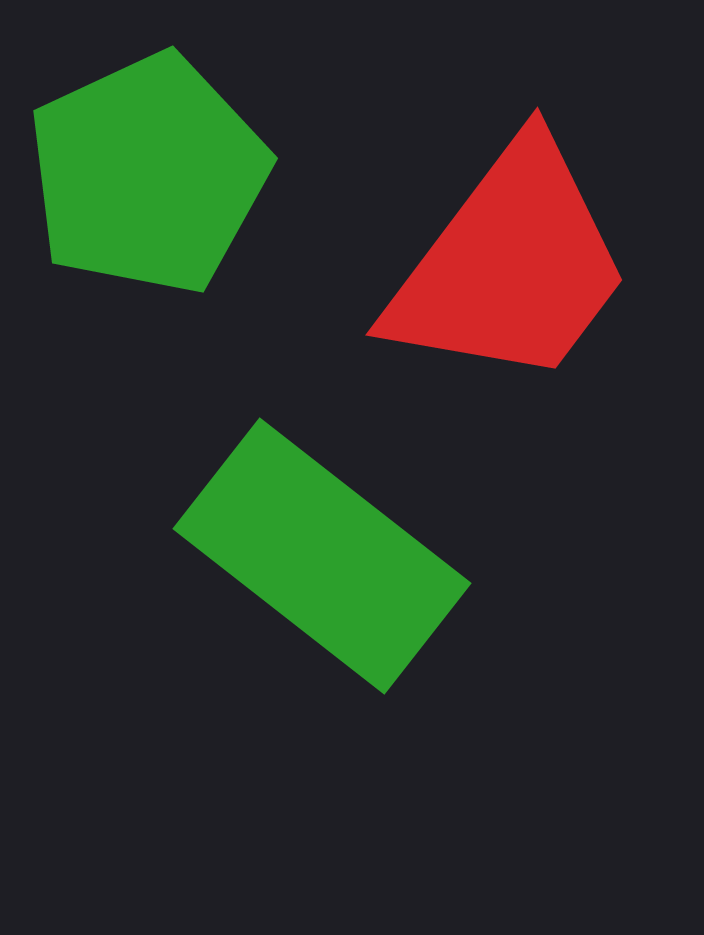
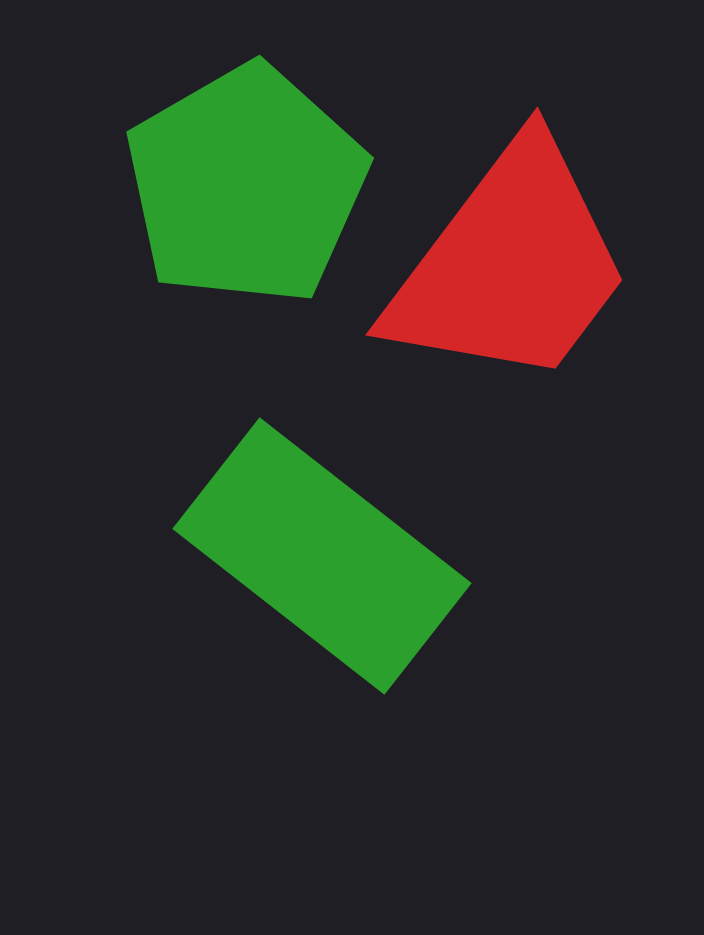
green pentagon: moved 98 px right, 11 px down; rotated 5 degrees counterclockwise
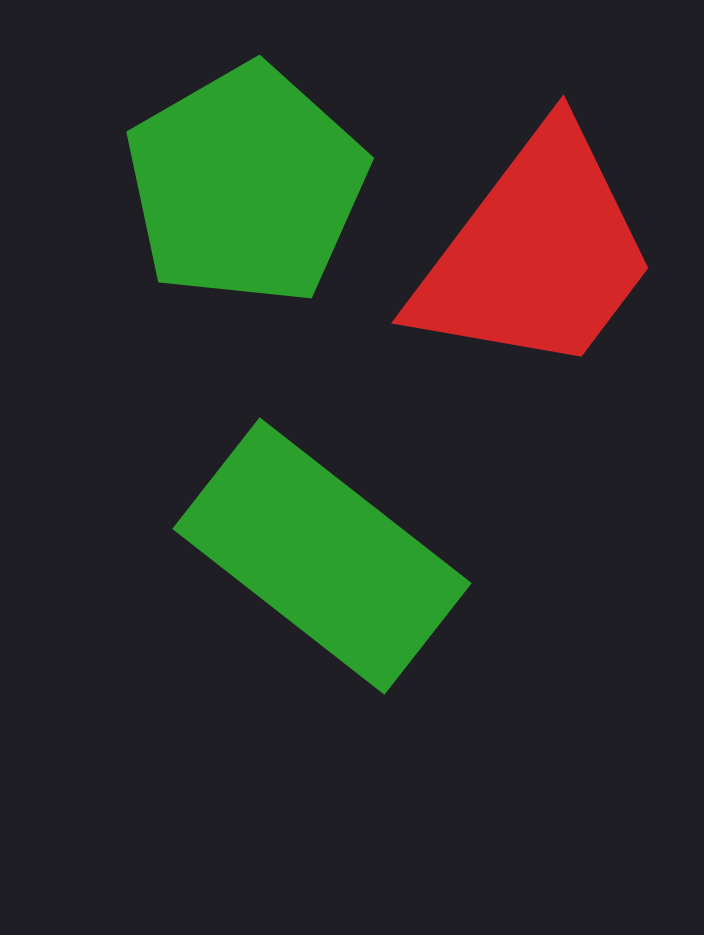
red trapezoid: moved 26 px right, 12 px up
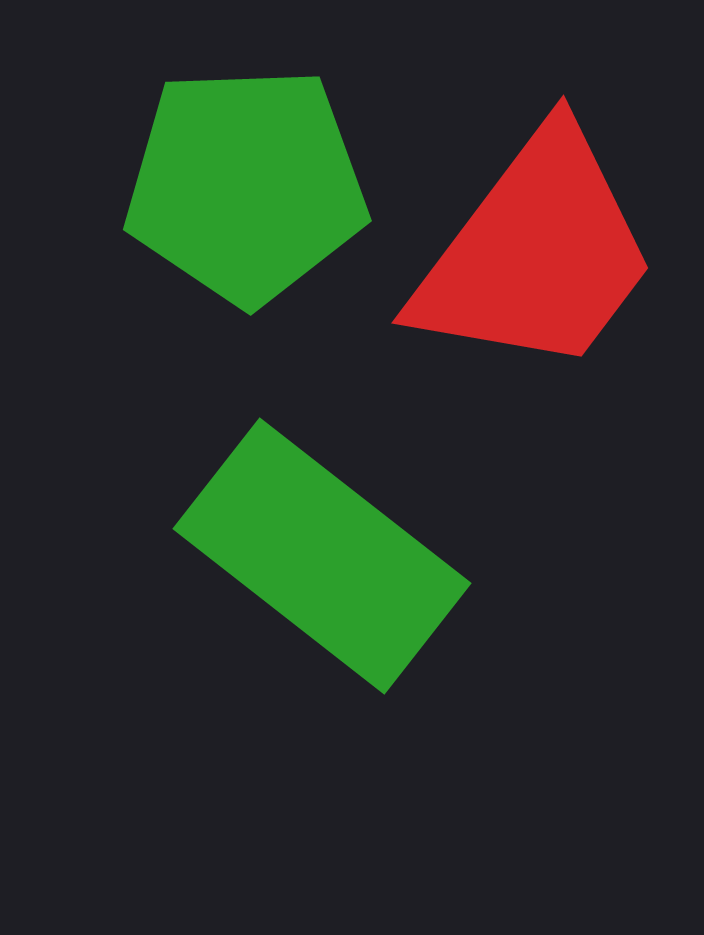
green pentagon: rotated 28 degrees clockwise
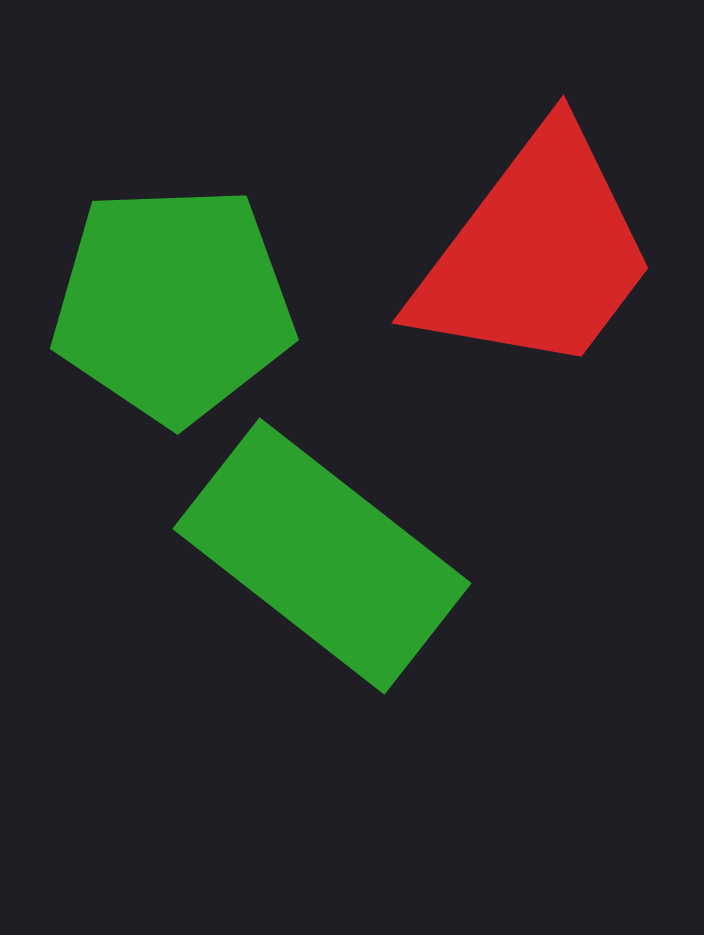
green pentagon: moved 73 px left, 119 px down
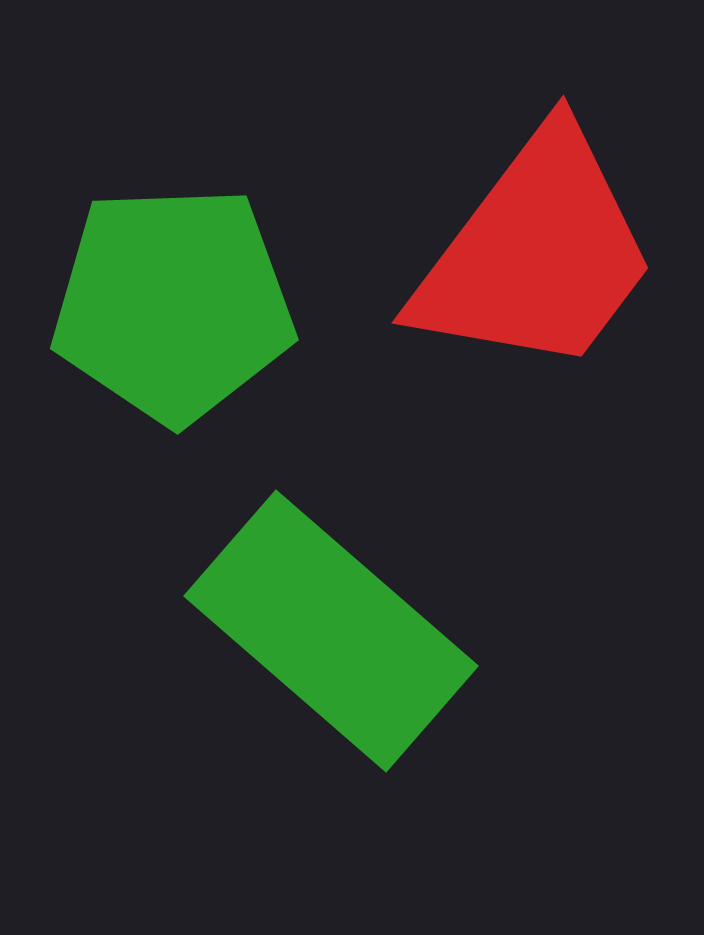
green rectangle: moved 9 px right, 75 px down; rotated 3 degrees clockwise
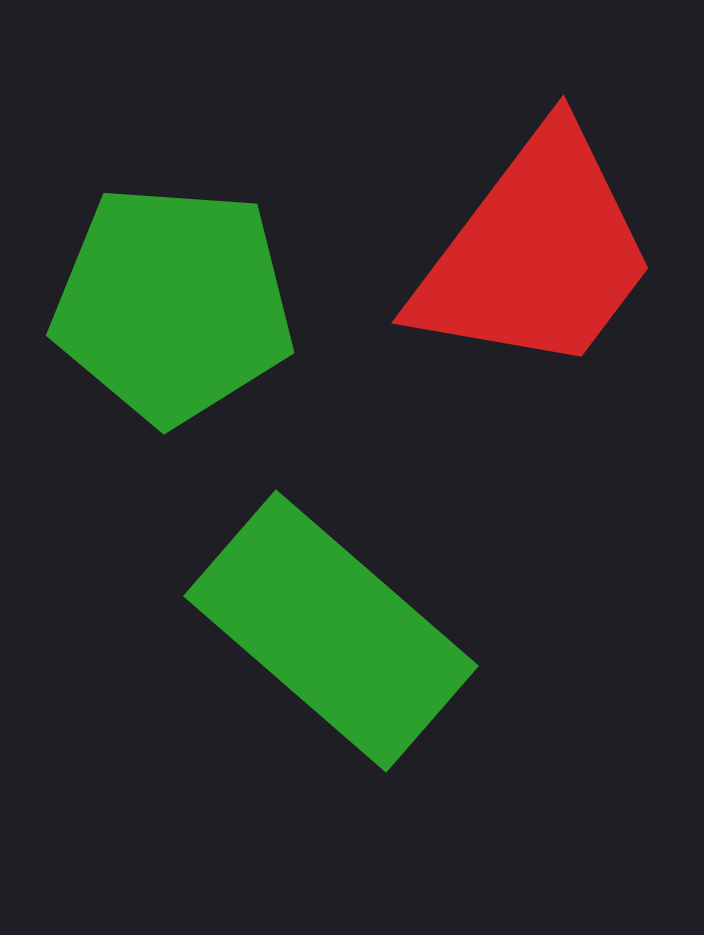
green pentagon: rotated 6 degrees clockwise
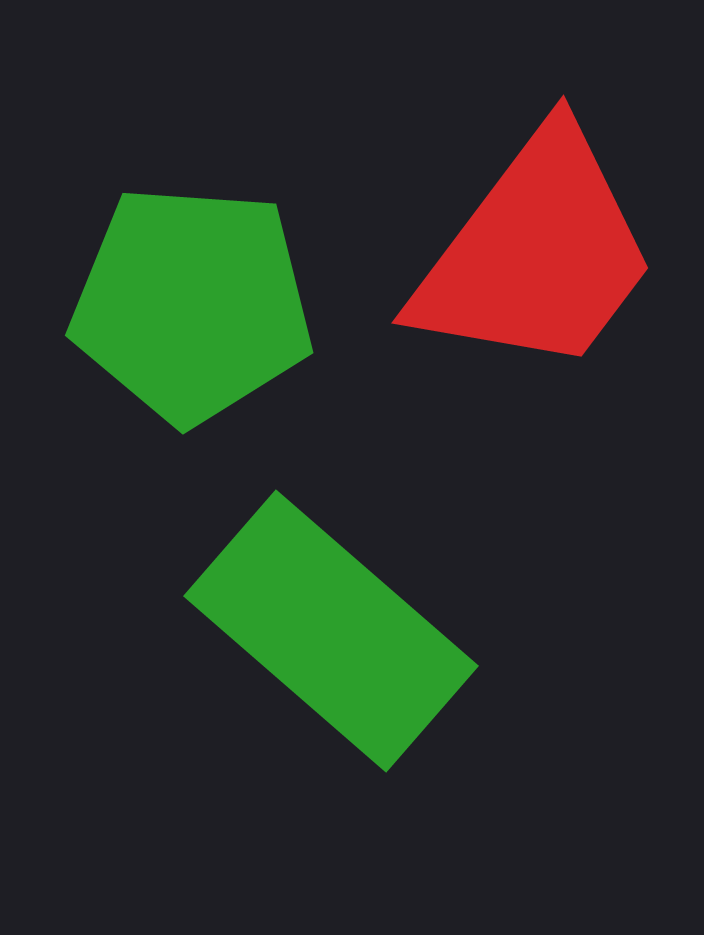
green pentagon: moved 19 px right
